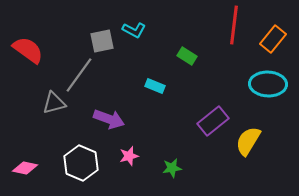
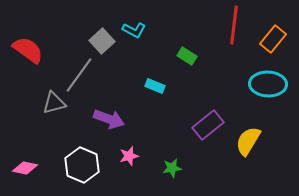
gray square: rotated 30 degrees counterclockwise
purple rectangle: moved 5 px left, 4 px down
white hexagon: moved 1 px right, 2 px down
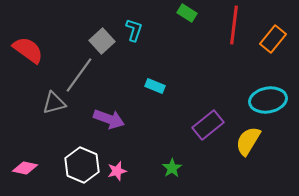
cyan L-shape: rotated 100 degrees counterclockwise
green rectangle: moved 43 px up
cyan ellipse: moved 16 px down; rotated 12 degrees counterclockwise
pink star: moved 12 px left, 15 px down
green star: rotated 24 degrees counterclockwise
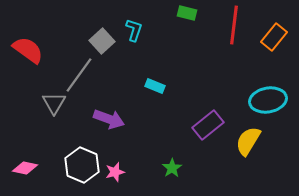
green rectangle: rotated 18 degrees counterclockwise
orange rectangle: moved 1 px right, 2 px up
gray triangle: rotated 45 degrees counterclockwise
pink star: moved 2 px left, 1 px down
